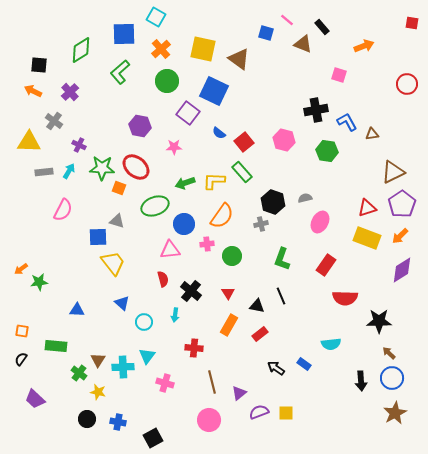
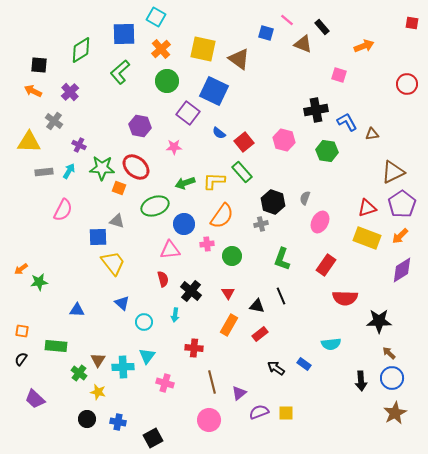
gray semicircle at (305, 198): rotated 56 degrees counterclockwise
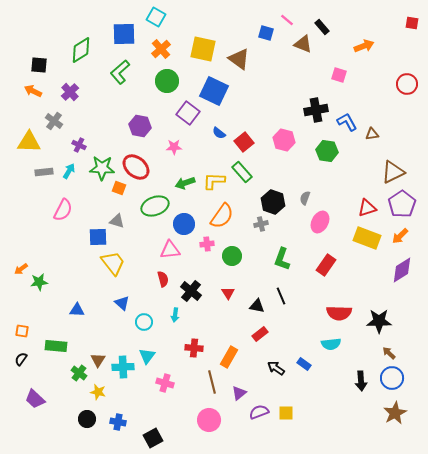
red semicircle at (345, 298): moved 6 px left, 15 px down
orange rectangle at (229, 325): moved 32 px down
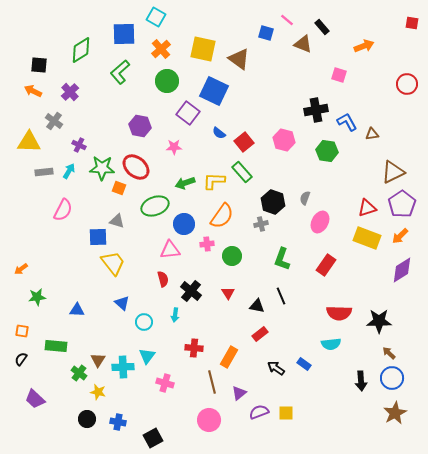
green star at (39, 282): moved 2 px left, 15 px down
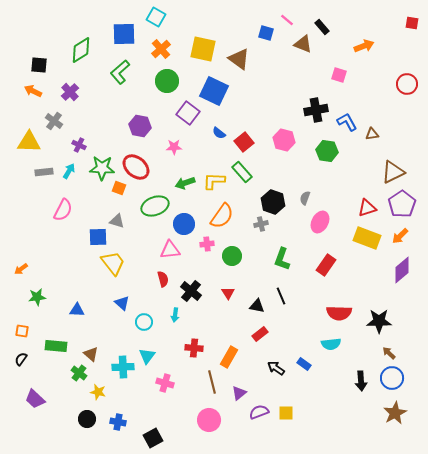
purple diamond at (402, 270): rotated 8 degrees counterclockwise
brown triangle at (98, 360): moved 7 px left, 6 px up; rotated 21 degrees counterclockwise
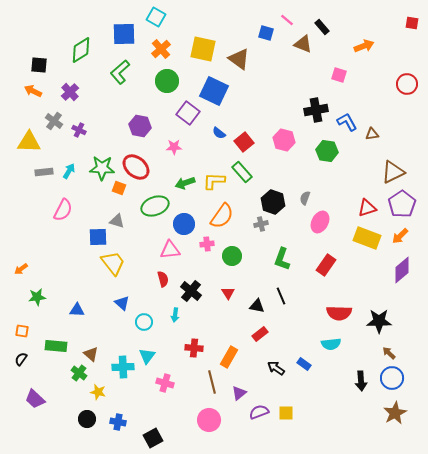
purple cross at (79, 145): moved 15 px up
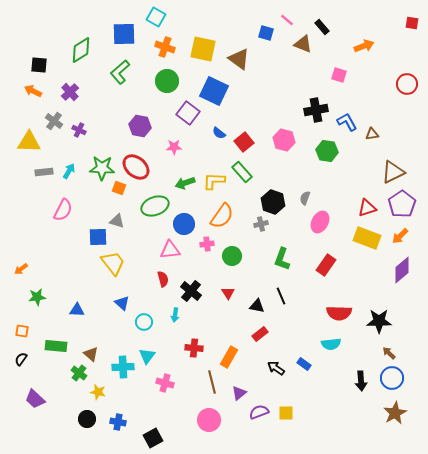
orange cross at (161, 49): moved 4 px right, 2 px up; rotated 30 degrees counterclockwise
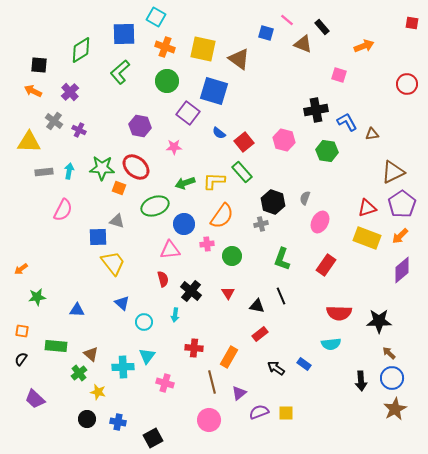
blue square at (214, 91): rotated 8 degrees counterclockwise
cyan arrow at (69, 171): rotated 21 degrees counterclockwise
green cross at (79, 373): rotated 14 degrees clockwise
brown star at (395, 413): moved 4 px up
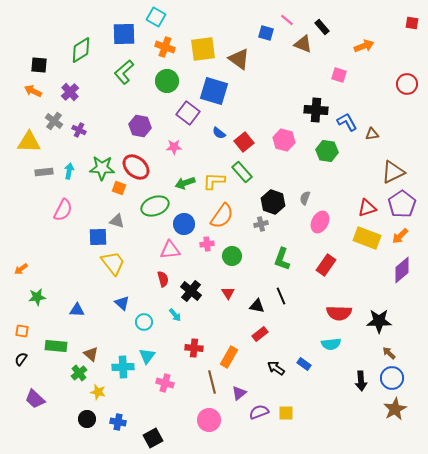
yellow square at (203, 49): rotated 20 degrees counterclockwise
green L-shape at (120, 72): moved 4 px right
black cross at (316, 110): rotated 15 degrees clockwise
cyan arrow at (175, 315): rotated 48 degrees counterclockwise
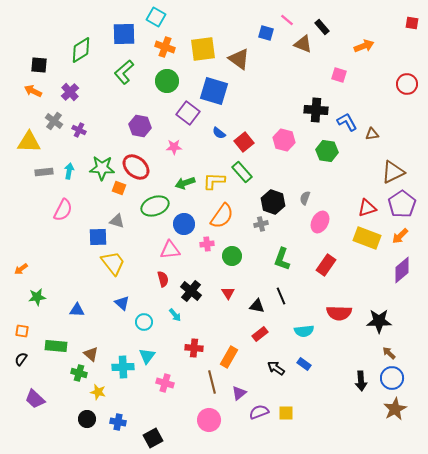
cyan semicircle at (331, 344): moved 27 px left, 13 px up
green cross at (79, 373): rotated 35 degrees counterclockwise
